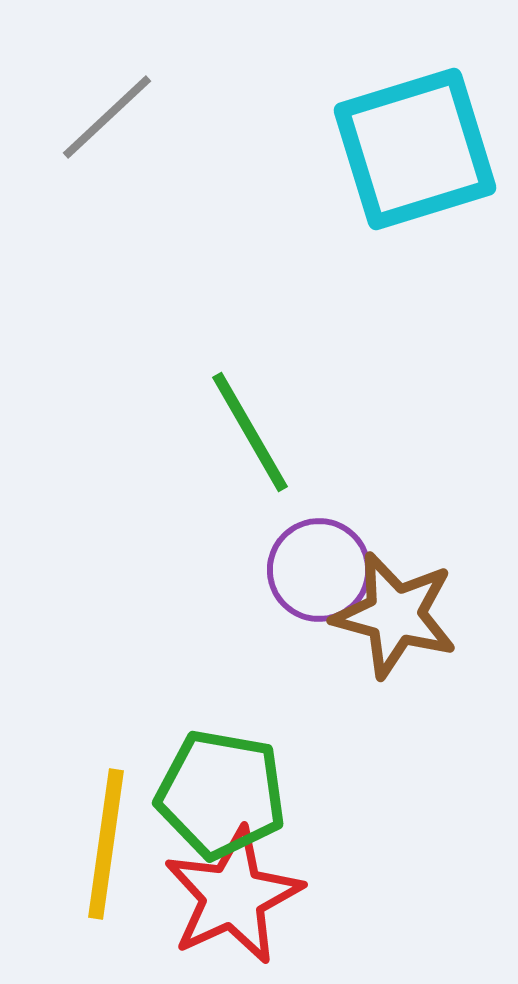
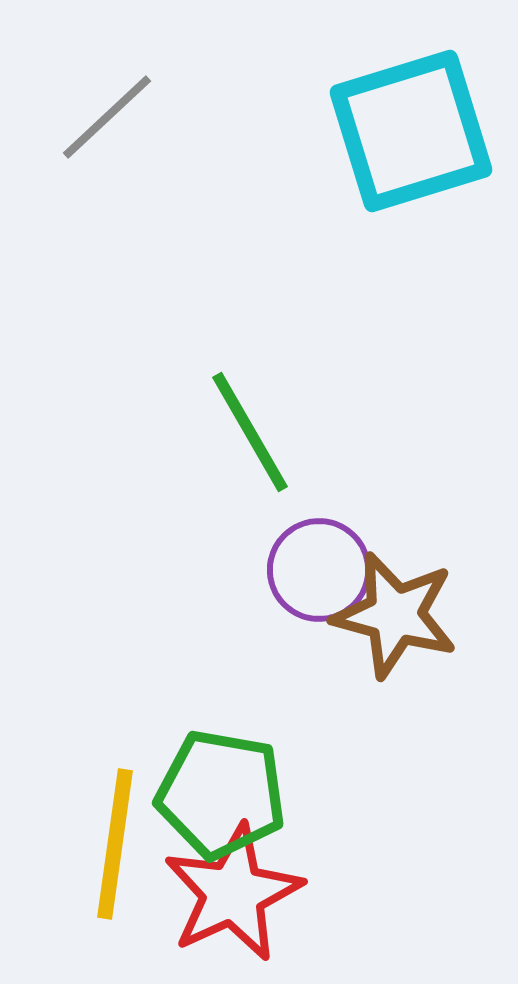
cyan square: moved 4 px left, 18 px up
yellow line: moved 9 px right
red star: moved 3 px up
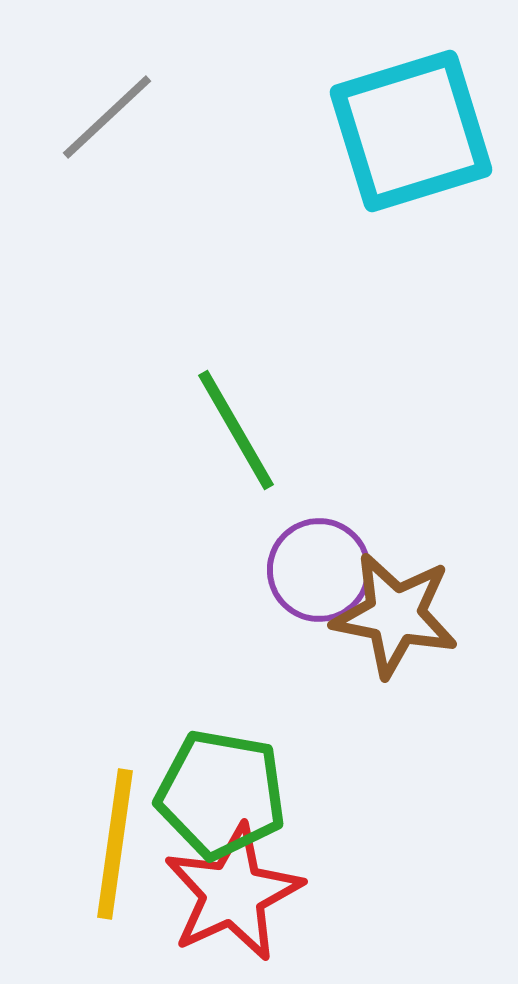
green line: moved 14 px left, 2 px up
brown star: rotated 4 degrees counterclockwise
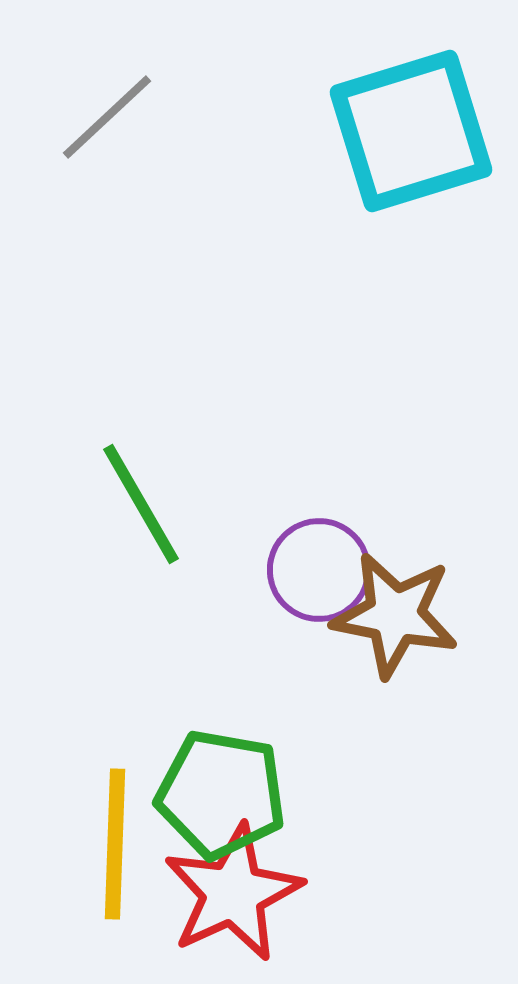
green line: moved 95 px left, 74 px down
yellow line: rotated 6 degrees counterclockwise
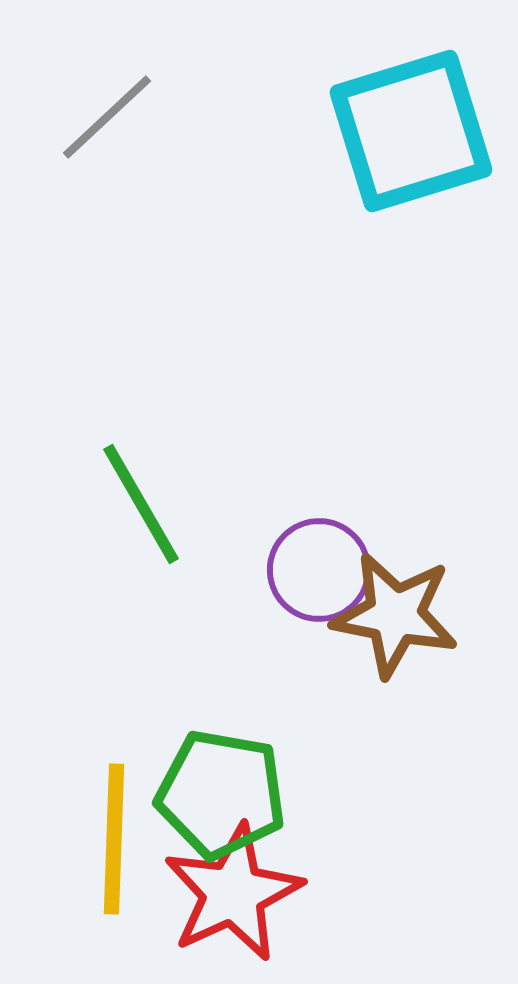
yellow line: moved 1 px left, 5 px up
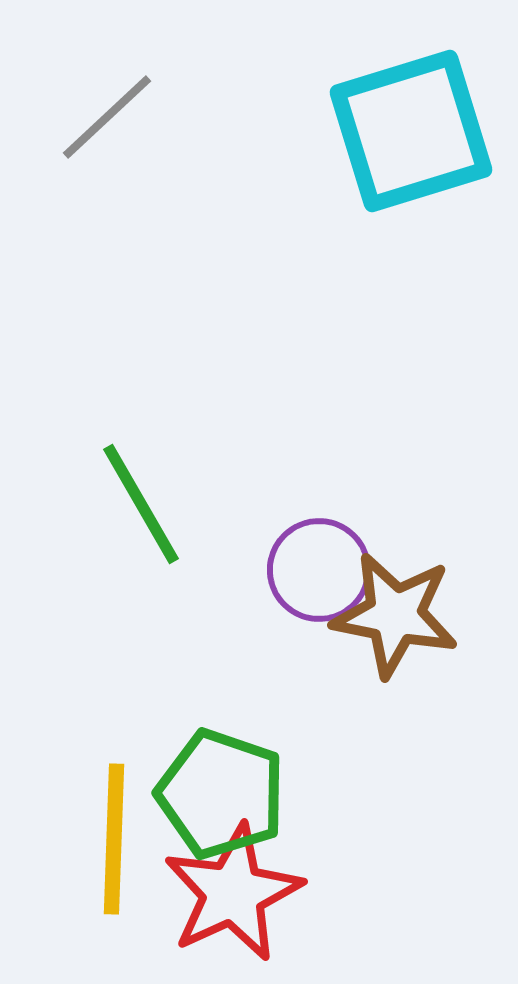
green pentagon: rotated 9 degrees clockwise
